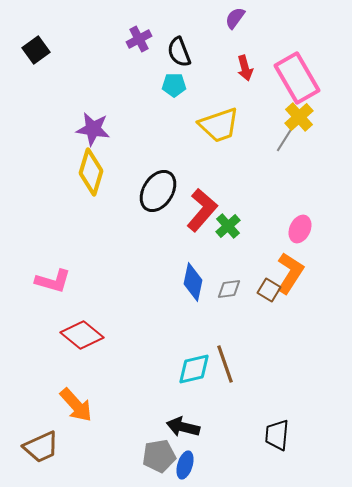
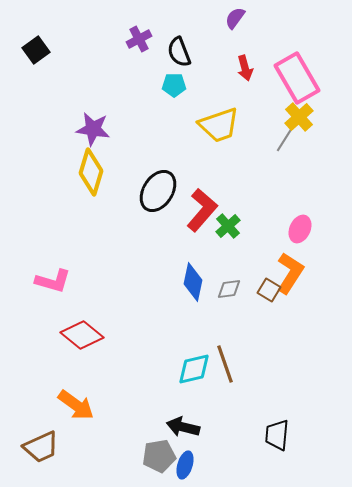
orange arrow: rotated 12 degrees counterclockwise
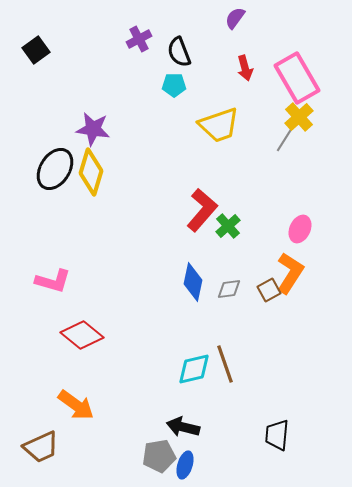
black ellipse: moved 103 px left, 22 px up
brown square: rotated 30 degrees clockwise
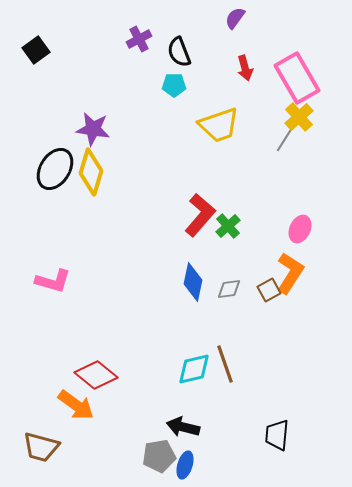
red L-shape: moved 2 px left, 5 px down
red diamond: moved 14 px right, 40 px down
brown trapezoid: rotated 39 degrees clockwise
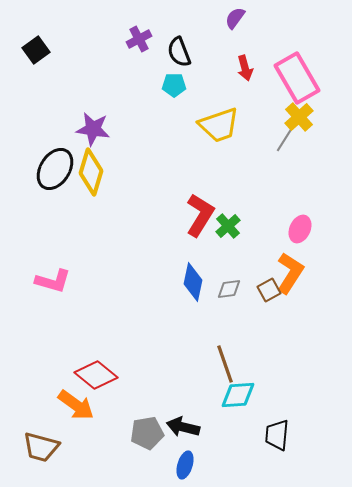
red L-shape: rotated 9 degrees counterclockwise
cyan diamond: moved 44 px right, 26 px down; rotated 9 degrees clockwise
gray pentagon: moved 12 px left, 23 px up
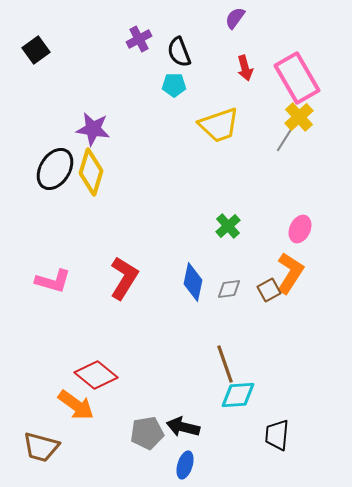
red L-shape: moved 76 px left, 63 px down
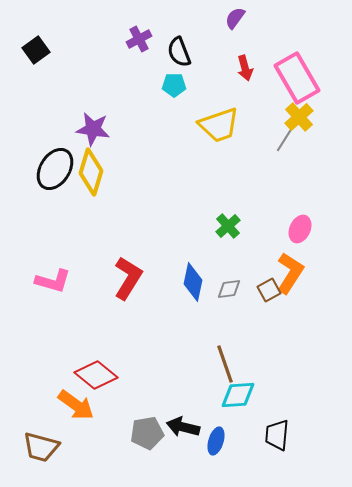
red L-shape: moved 4 px right
blue ellipse: moved 31 px right, 24 px up
